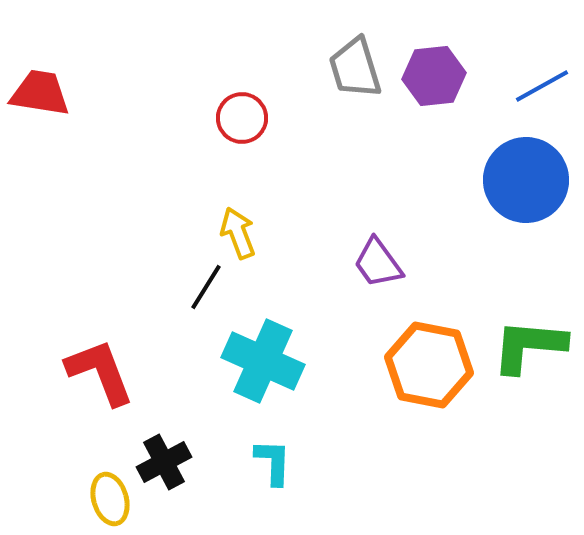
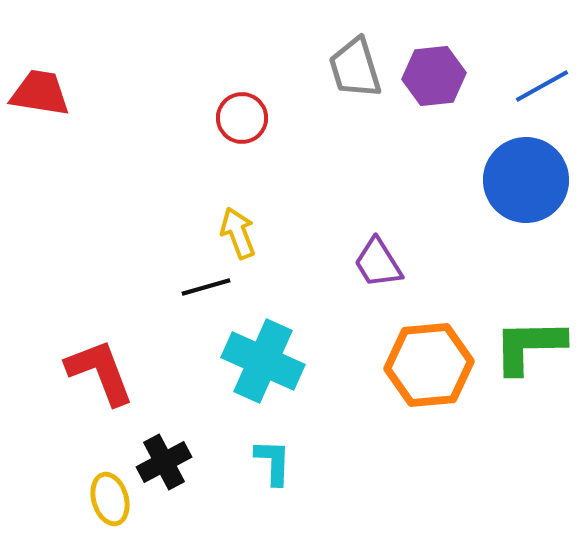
purple trapezoid: rotated 4 degrees clockwise
black line: rotated 42 degrees clockwise
green L-shape: rotated 6 degrees counterclockwise
orange hexagon: rotated 16 degrees counterclockwise
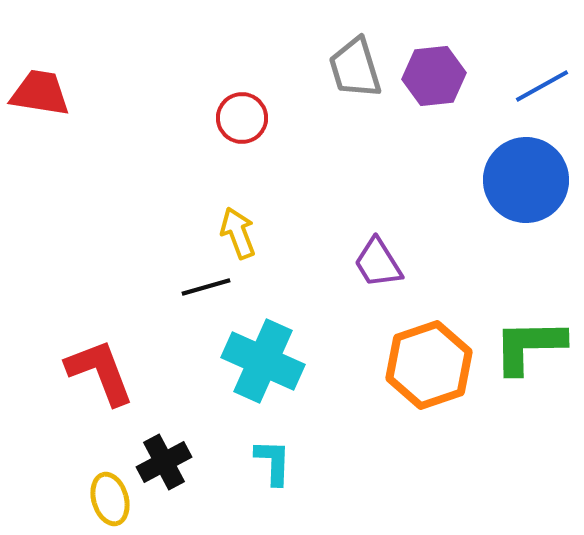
orange hexagon: rotated 14 degrees counterclockwise
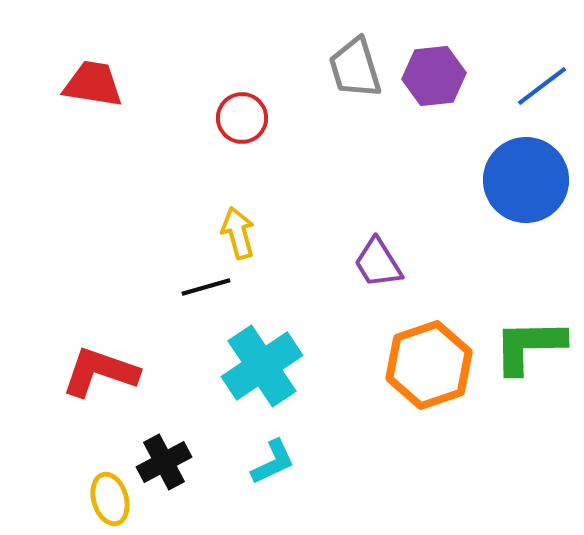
blue line: rotated 8 degrees counterclockwise
red trapezoid: moved 53 px right, 9 px up
yellow arrow: rotated 6 degrees clockwise
cyan cross: moved 1 px left, 5 px down; rotated 32 degrees clockwise
red L-shape: rotated 50 degrees counterclockwise
cyan L-shape: rotated 63 degrees clockwise
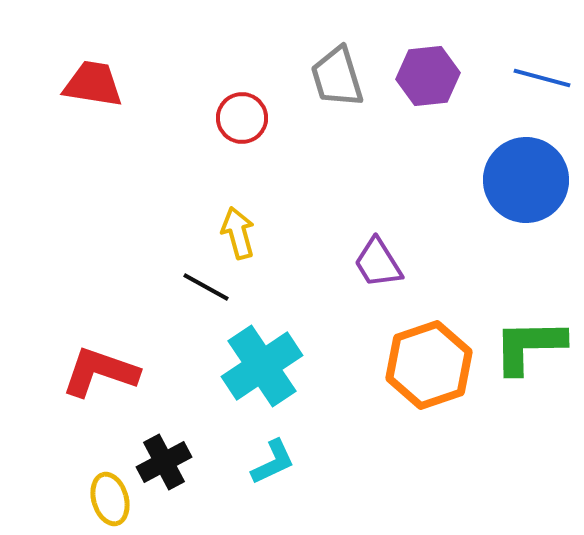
gray trapezoid: moved 18 px left, 9 px down
purple hexagon: moved 6 px left
blue line: moved 8 px up; rotated 52 degrees clockwise
black line: rotated 45 degrees clockwise
